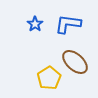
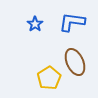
blue L-shape: moved 4 px right, 2 px up
brown ellipse: rotated 24 degrees clockwise
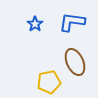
yellow pentagon: moved 4 px down; rotated 20 degrees clockwise
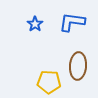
brown ellipse: moved 3 px right, 4 px down; rotated 28 degrees clockwise
yellow pentagon: rotated 15 degrees clockwise
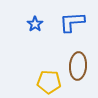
blue L-shape: rotated 12 degrees counterclockwise
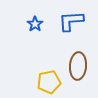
blue L-shape: moved 1 px left, 1 px up
yellow pentagon: rotated 15 degrees counterclockwise
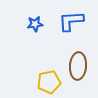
blue star: rotated 28 degrees clockwise
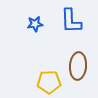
blue L-shape: rotated 88 degrees counterclockwise
yellow pentagon: rotated 10 degrees clockwise
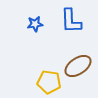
brown ellipse: rotated 52 degrees clockwise
yellow pentagon: rotated 10 degrees clockwise
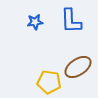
blue star: moved 2 px up
brown ellipse: moved 1 px down
